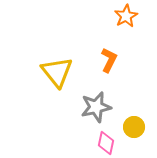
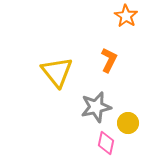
orange star: rotated 10 degrees counterclockwise
yellow circle: moved 6 px left, 4 px up
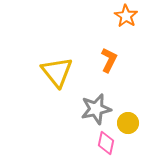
gray star: moved 2 px down
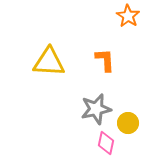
orange star: moved 2 px right
orange L-shape: moved 4 px left; rotated 30 degrees counterclockwise
yellow triangle: moved 8 px left, 10 px up; rotated 48 degrees counterclockwise
